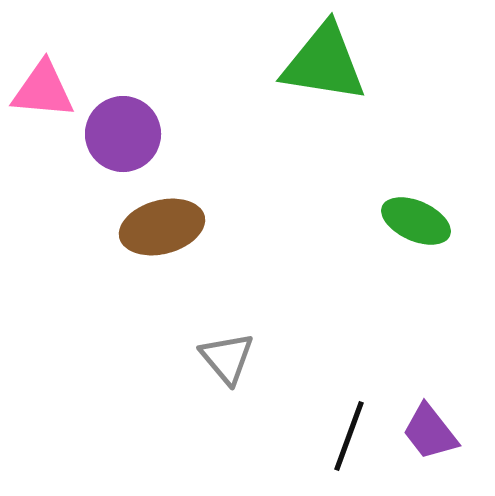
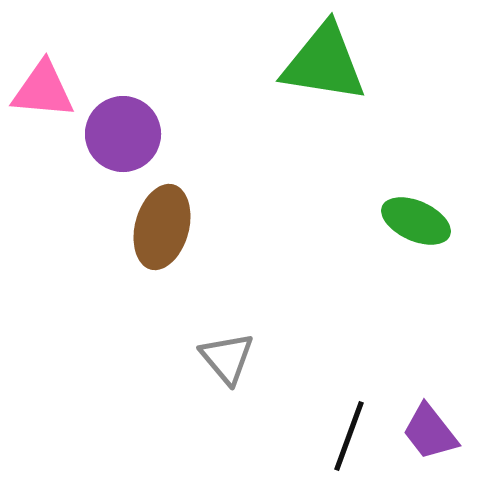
brown ellipse: rotated 60 degrees counterclockwise
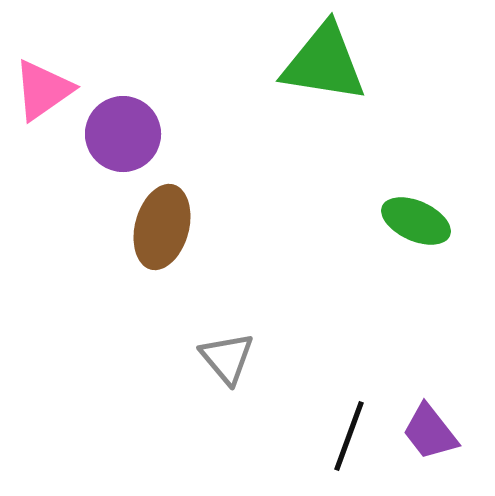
pink triangle: rotated 40 degrees counterclockwise
